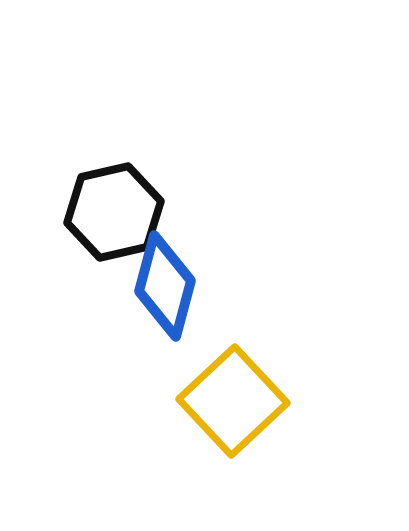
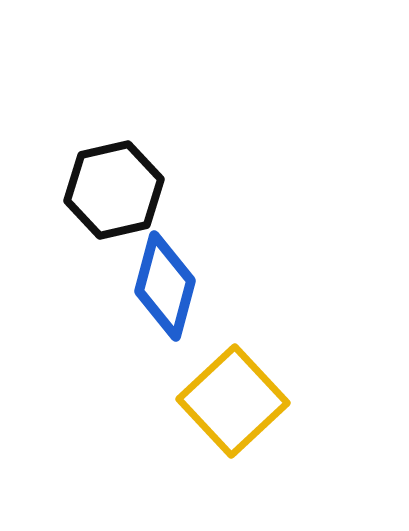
black hexagon: moved 22 px up
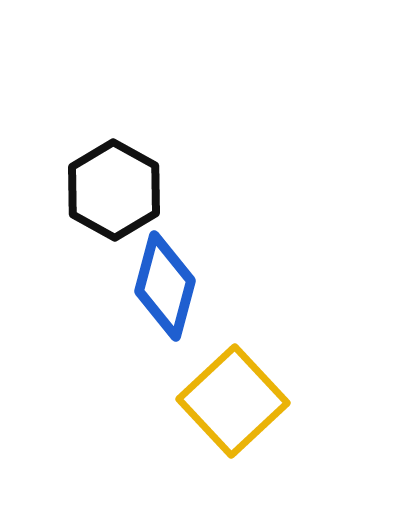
black hexagon: rotated 18 degrees counterclockwise
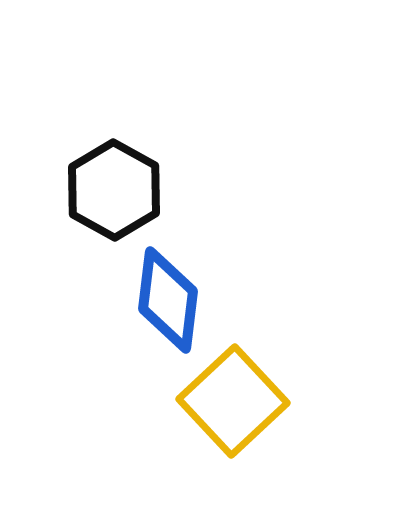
blue diamond: moved 3 px right, 14 px down; rotated 8 degrees counterclockwise
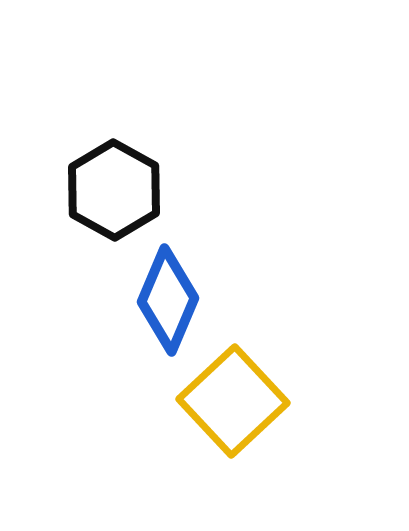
blue diamond: rotated 16 degrees clockwise
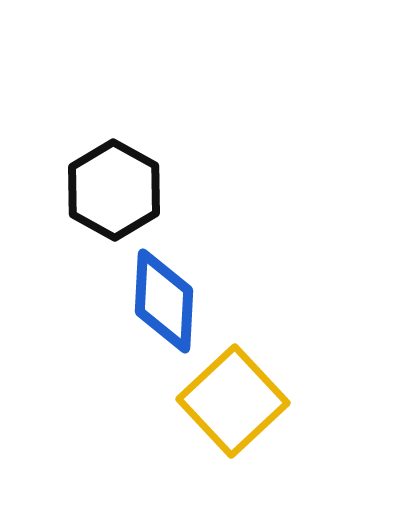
blue diamond: moved 4 px left, 1 px down; rotated 20 degrees counterclockwise
